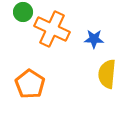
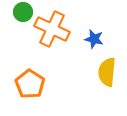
blue star: rotated 12 degrees clockwise
yellow semicircle: moved 2 px up
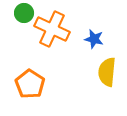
green circle: moved 1 px right, 1 px down
